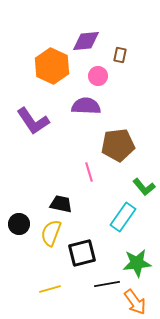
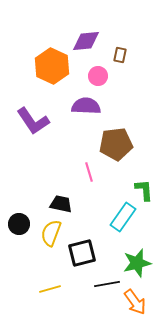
brown pentagon: moved 2 px left, 1 px up
green L-shape: moved 3 px down; rotated 145 degrees counterclockwise
green star: rotated 8 degrees counterclockwise
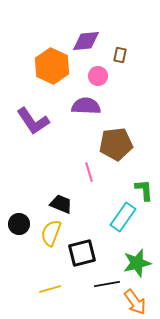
black trapezoid: rotated 10 degrees clockwise
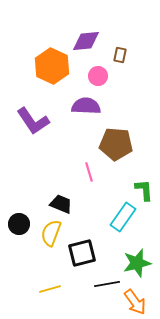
brown pentagon: rotated 12 degrees clockwise
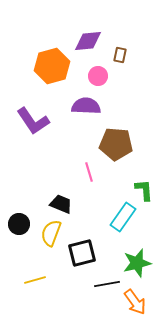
purple diamond: moved 2 px right
orange hexagon: rotated 20 degrees clockwise
yellow line: moved 15 px left, 9 px up
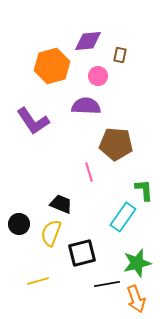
yellow line: moved 3 px right, 1 px down
orange arrow: moved 1 px right, 3 px up; rotated 16 degrees clockwise
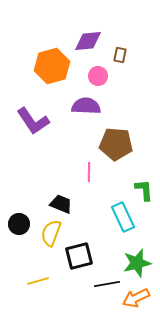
pink line: rotated 18 degrees clockwise
cyan rectangle: rotated 60 degrees counterclockwise
black square: moved 3 px left, 3 px down
orange arrow: moved 1 px up; rotated 84 degrees clockwise
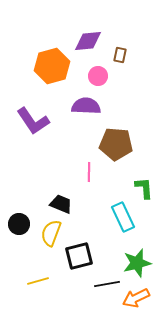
green L-shape: moved 2 px up
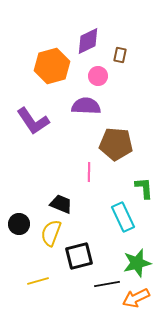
purple diamond: rotated 20 degrees counterclockwise
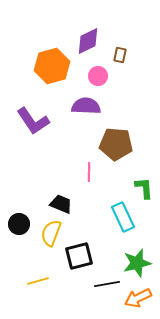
orange arrow: moved 2 px right
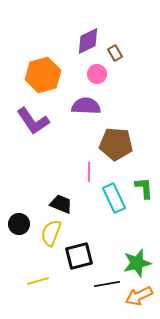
brown rectangle: moved 5 px left, 2 px up; rotated 42 degrees counterclockwise
orange hexagon: moved 9 px left, 9 px down
pink circle: moved 1 px left, 2 px up
cyan rectangle: moved 9 px left, 19 px up
orange arrow: moved 1 px right, 2 px up
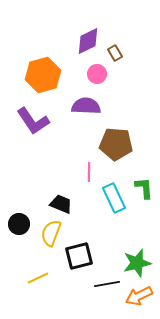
yellow line: moved 3 px up; rotated 10 degrees counterclockwise
